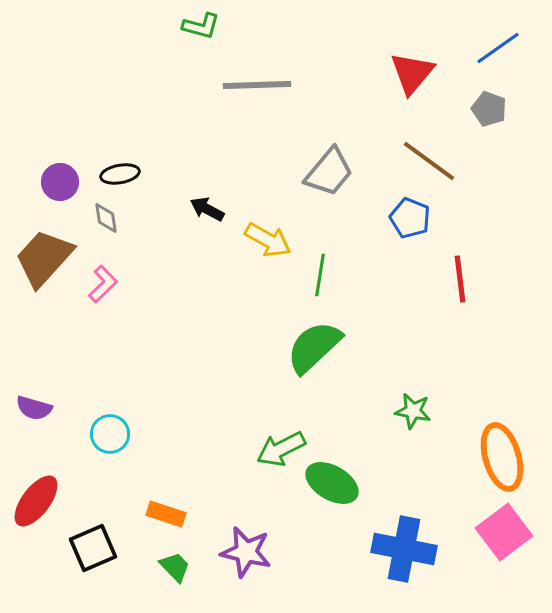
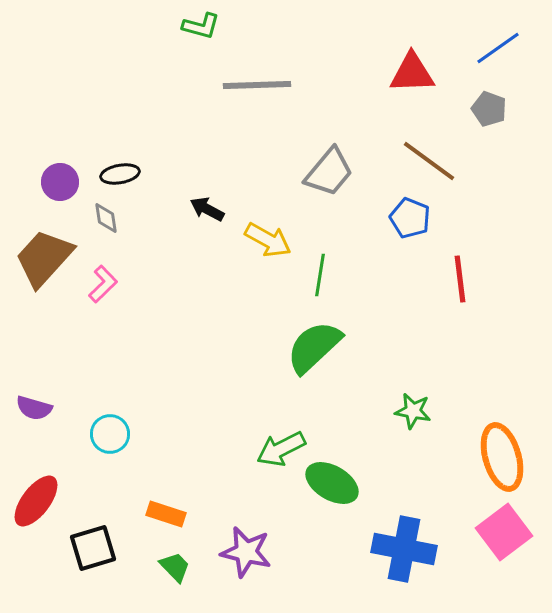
red triangle: rotated 48 degrees clockwise
black square: rotated 6 degrees clockwise
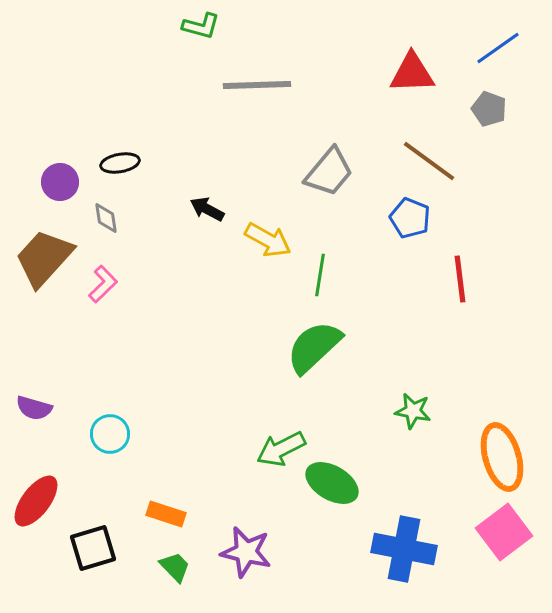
black ellipse: moved 11 px up
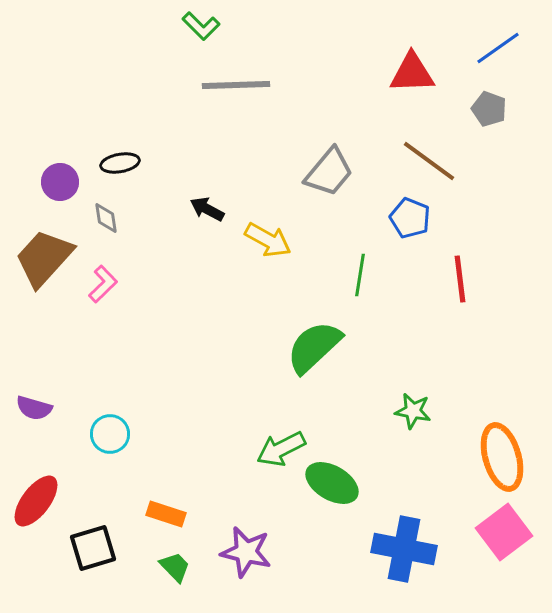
green L-shape: rotated 30 degrees clockwise
gray line: moved 21 px left
green line: moved 40 px right
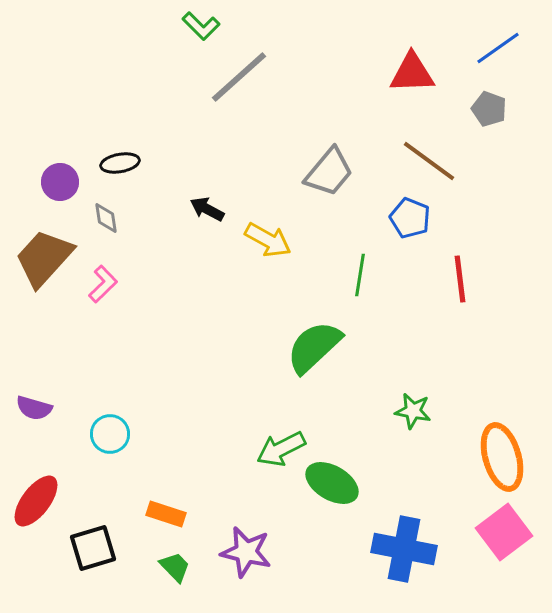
gray line: moved 3 px right, 8 px up; rotated 40 degrees counterclockwise
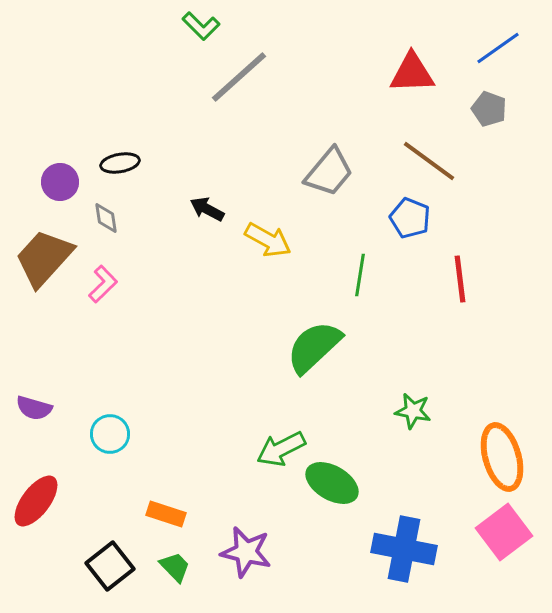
black square: moved 17 px right, 18 px down; rotated 21 degrees counterclockwise
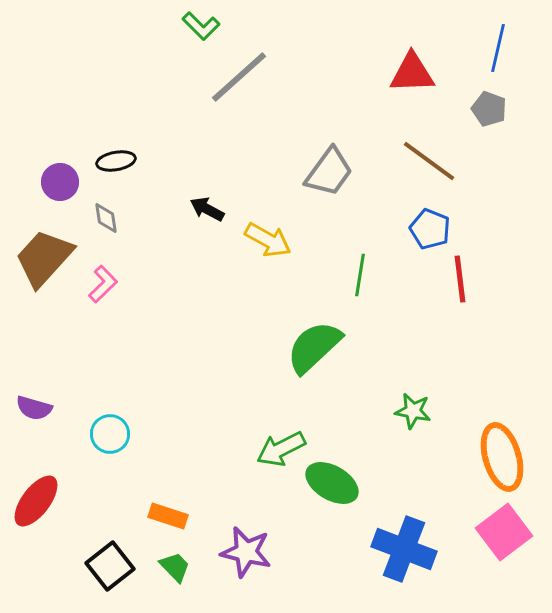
blue line: rotated 42 degrees counterclockwise
black ellipse: moved 4 px left, 2 px up
gray trapezoid: rotated 4 degrees counterclockwise
blue pentagon: moved 20 px right, 11 px down
orange rectangle: moved 2 px right, 2 px down
blue cross: rotated 10 degrees clockwise
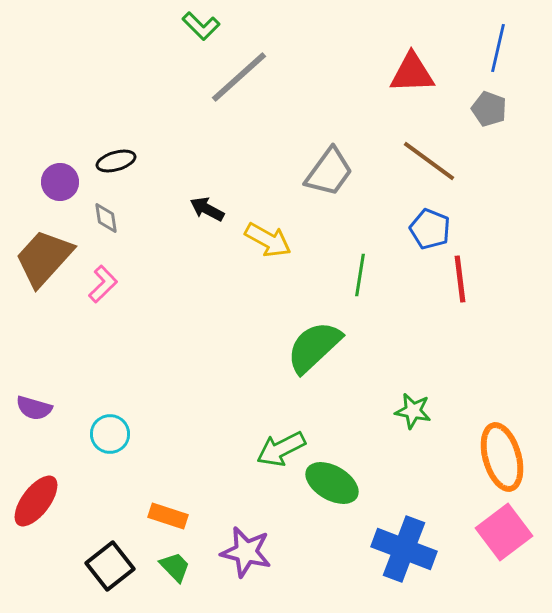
black ellipse: rotated 6 degrees counterclockwise
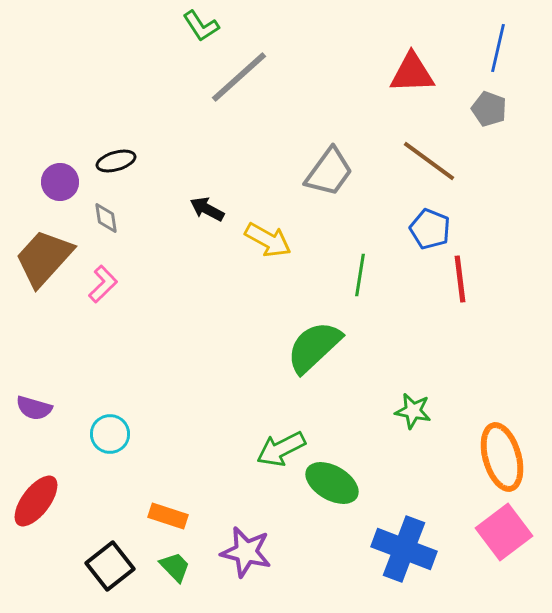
green L-shape: rotated 12 degrees clockwise
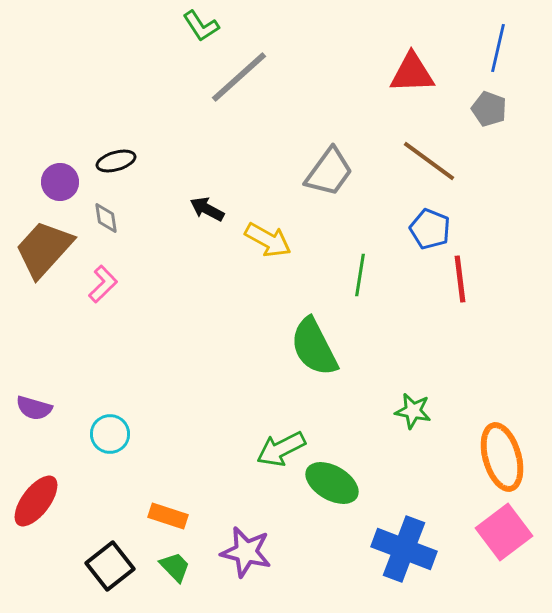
brown trapezoid: moved 9 px up
green semicircle: rotated 74 degrees counterclockwise
